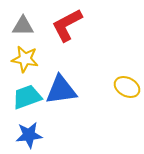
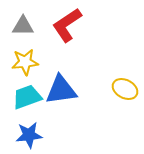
red L-shape: rotated 6 degrees counterclockwise
yellow star: moved 3 px down; rotated 16 degrees counterclockwise
yellow ellipse: moved 2 px left, 2 px down
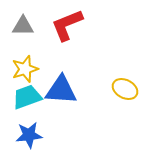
red L-shape: rotated 12 degrees clockwise
yellow star: moved 7 px down; rotated 12 degrees counterclockwise
blue triangle: rotated 12 degrees clockwise
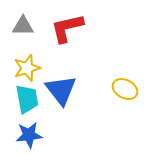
red L-shape: moved 3 px down; rotated 9 degrees clockwise
yellow star: moved 2 px right, 1 px up
blue triangle: rotated 48 degrees clockwise
cyan trapezoid: moved 2 px down; rotated 100 degrees clockwise
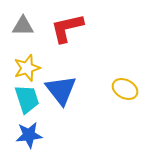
cyan trapezoid: rotated 8 degrees counterclockwise
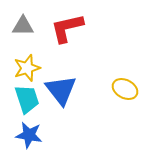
blue star: rotated 16 degrees clockwise
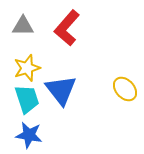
red L-shape: rotated 36 degrees counterclockwise
yellow ellipse: rotated 20 degrees clockwise
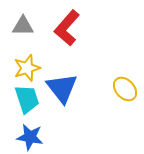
blue triangle: moved 1 px right, 2 px up
blue star: moved 1 px right, 2 px down
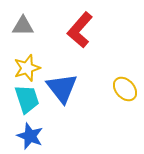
red L-shape: moved 13 px right, 2 px down
blue star: moved 1 px up; rotated 12 degrees clockwise
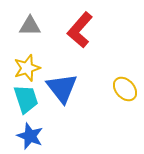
gray triangle: moved 7 px right
cyan trapezoid: moved 1 px left
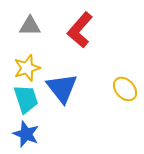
blue star: moved 4 px left, 2 px up
